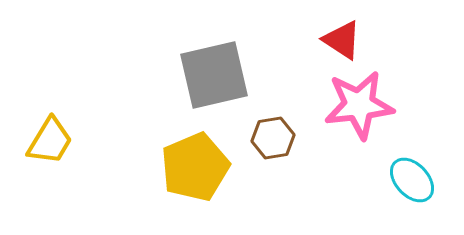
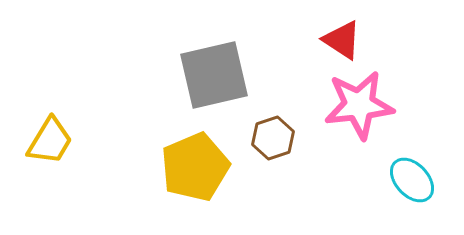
brown hexagon: rotated 9 degrees counterclockwise
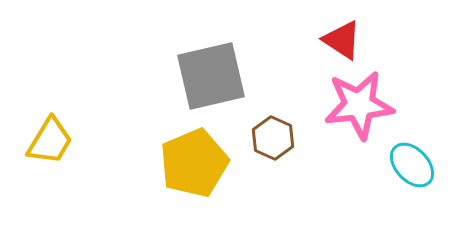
gray square: moved 3 px left, 1 px down
brown hexagon: rotated 18 degrees counterclockwise
yellow pentagon: moved 1 px left, 4 px up
cyan ellipse: moved 15 px up
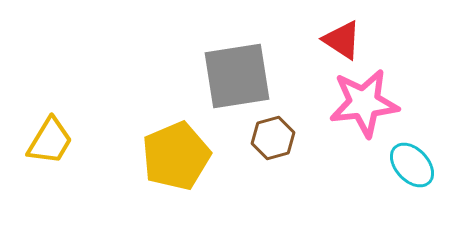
gray square: moved 26 px right; rotated 4 degrees clockwise
pink star: moved 5 px right, 2 px up
brown hexagon: rotated 21 degrees clockwise
yellow pentagon: moved 18 px left, 7 px up
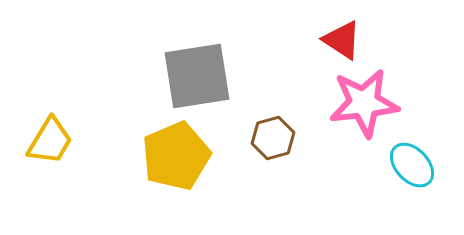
gray square: moved 40 px left
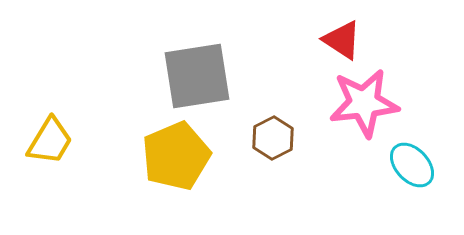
brown hexagon: rotated 12 degrees counterclockwise
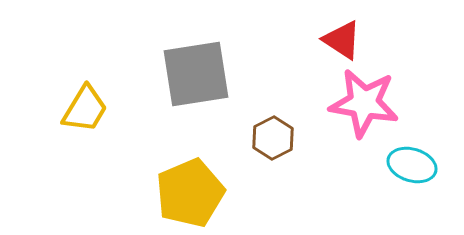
gray square: moved 1 px left, 2 px up
pink star: rotated 16 degrees clockwise
yellow trapezoid: moved 35 px right, 32 px up
yellow pentagon: moved 14 px right, 37 px down
cyan ellipse: rotated 30 degrees counterclockwise
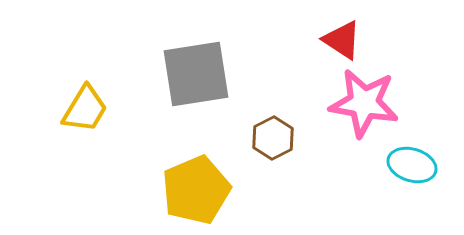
yellow pentagon: moved 6 px right, 3 px up
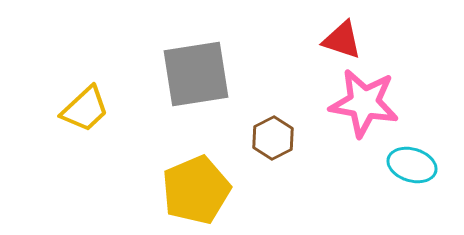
red triangle: rotated 15 degrees counterclockwise
yellow trapezoid: rotated 16 degrees clockwise
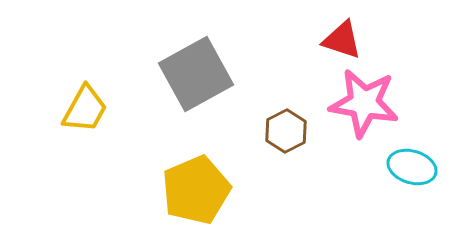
gray square: rotated 20 degrees counterclockwise
yellow trapezoid: rotated 18 degrees counterclockwise
brown hexagon: moved 13 px right, 7 px up
cyan ellipse: moved 2 px down
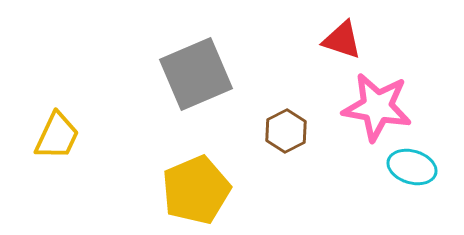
gray square: rotated 6 degrees clockwise
pink star: moved 13 px right, 4 px down
yellow trapezoid: moved 28 px left, 27 px down; rotated 4 degrees counterclockwise
